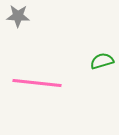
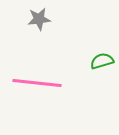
gray star: moved 21 px right, 3 px down; rotated 10 degrees counterclockwise
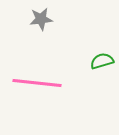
gray star: moved 2 px right
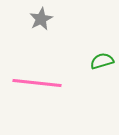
gray star: rotated 20 degrees counterclockwise
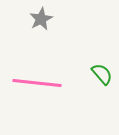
green semicircle: moved 13 px down; rotated 65 degrees clockwise
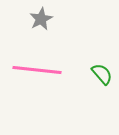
pink line: moved 13 px up
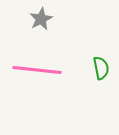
green semicircle: moved 1 px left, 6 px up; rotated 30 degrees clockwise
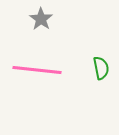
gray star: rotated 10 degrees counterclockwise
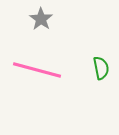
pink line: rotated 9 degrees clockwise
